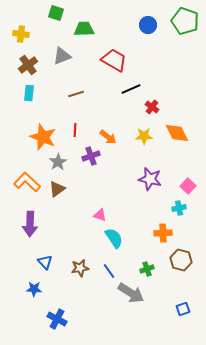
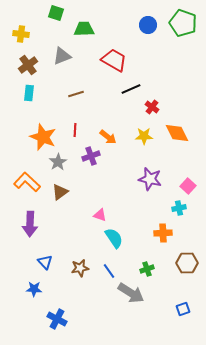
green pentagon: moved 2 px left, 2 px down
brown triangle: moved 3 px right, 3 px down
brown hexagon: moved 6 px right, 3 px down; rotated 15 degrees counterclockwise
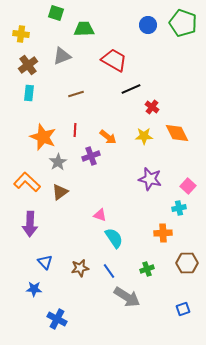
gray arrow: moved 4 px left, 4 px down
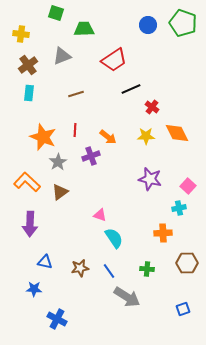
red trapezoid: rotated 116 degrees clockwise
yellow star: moved 2 px right
blue triangle: rotated 35 degrees counterclockwise
green cross: rotated 24 degrees clockwise
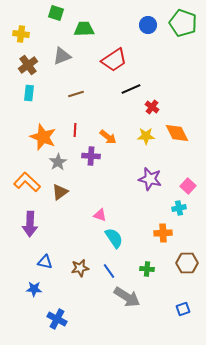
purple cross: rotated 24 degrees clockwise
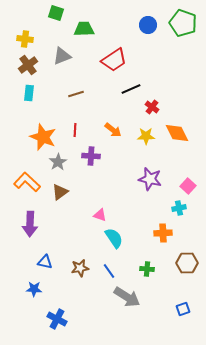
yellow cross: moved 4 px right, 5 px down
orange arrow: moved 5 px right, 7 px up
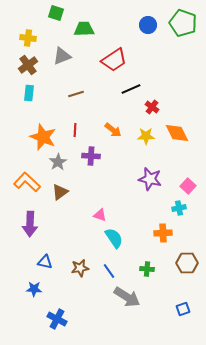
yellow cross: moved 3 px right, 1 px up
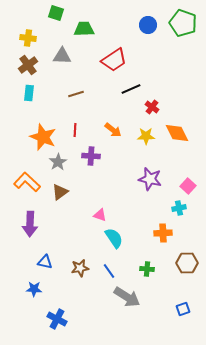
gray triangle: rotated 24 degrees clockwise
